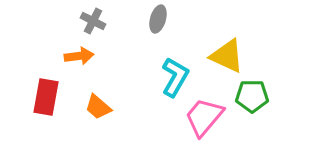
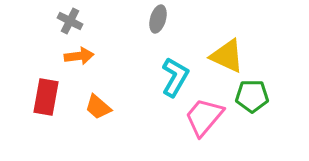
gray cross: moved 23 px left
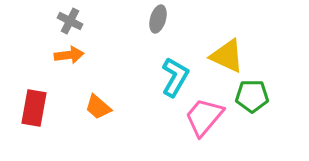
orange arrow: moved 10 px left, 1 px up
red rectangle: moved 12 px left, 11 px down
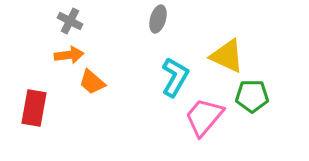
orange trapezoid: moved 6 px left, 25 px up
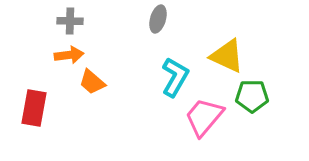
gray cross: rotated 25 degrees counterclockwise
